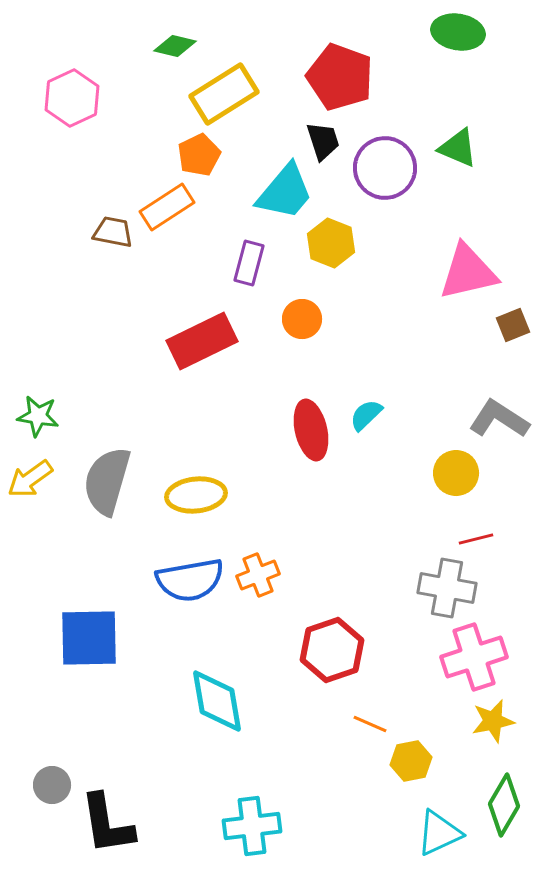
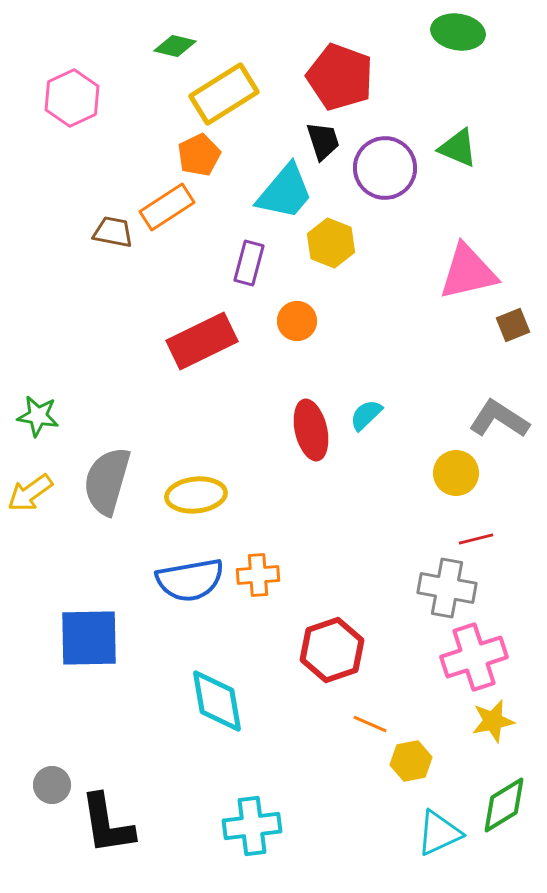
orange circle at (302, 319): moved 5 px left, 2 px down
yellow arrow at (30, 479): moved 14 px down
orange cross at (258, 575): rotated 18 degrees clockwise
green diamond at (504, 805): rotated 28 degrees clockwise
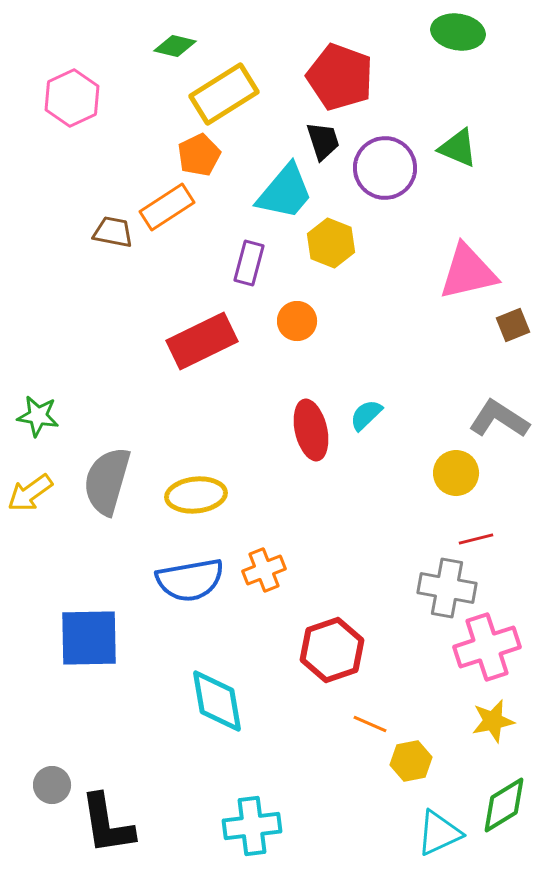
orange cross at (258, 575): moved 6 px right, 5 px up; rotated 18 degrees counterclockwise
pink cross at (474, 657): moved 13 px right, 10 px up
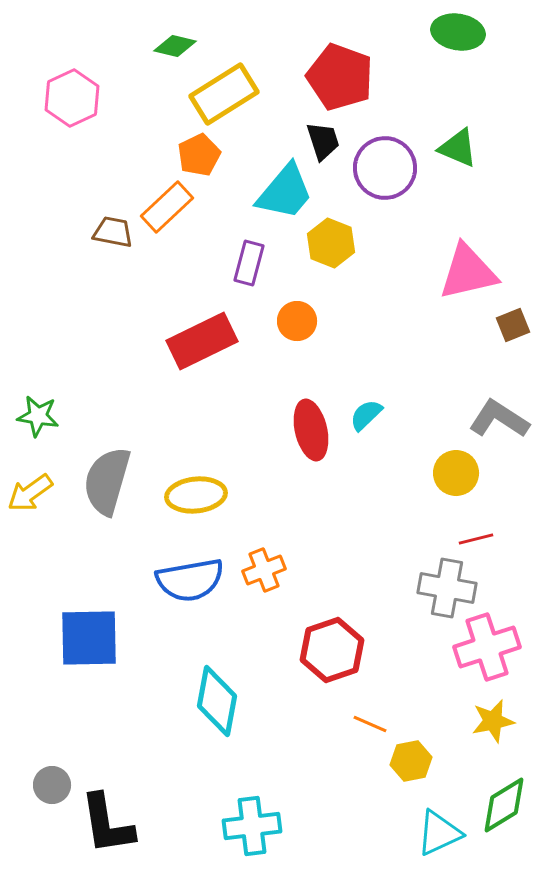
orange rectangle at (167, 207): rotated 10 degrees counterclockwise
cyan diamond at (217, 701): rotated 20 degrees clockwise
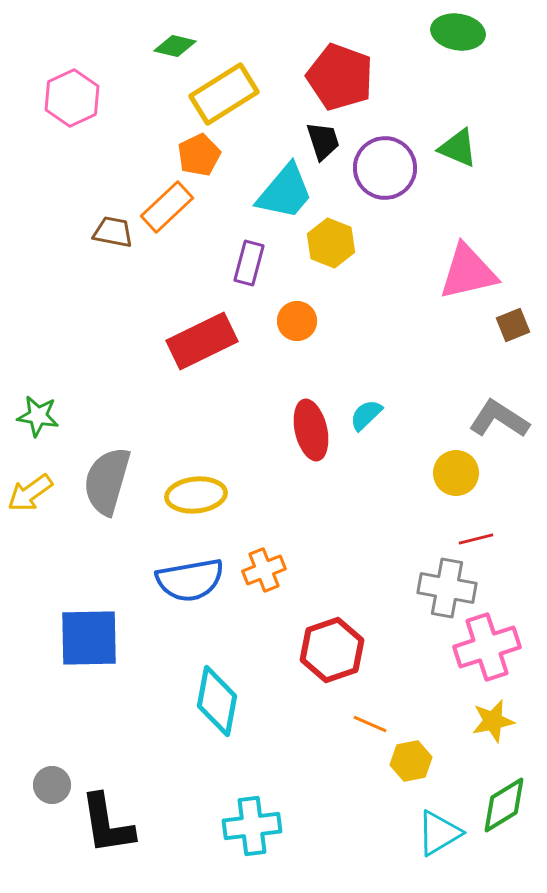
cyan triangle at (439, 833): rotated 6 degrees counterclockwise
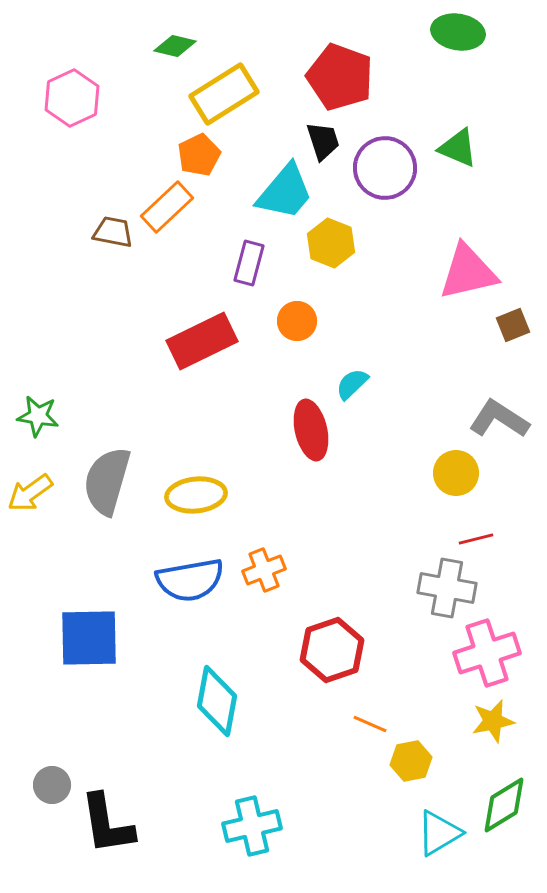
cyan semicircle at (366, 415): moved 14 px left, 31 px up
pink cross at (487, 647): moved 6 px down
cyan cross at (252, 826): rotated 6 degrees counterclockwise
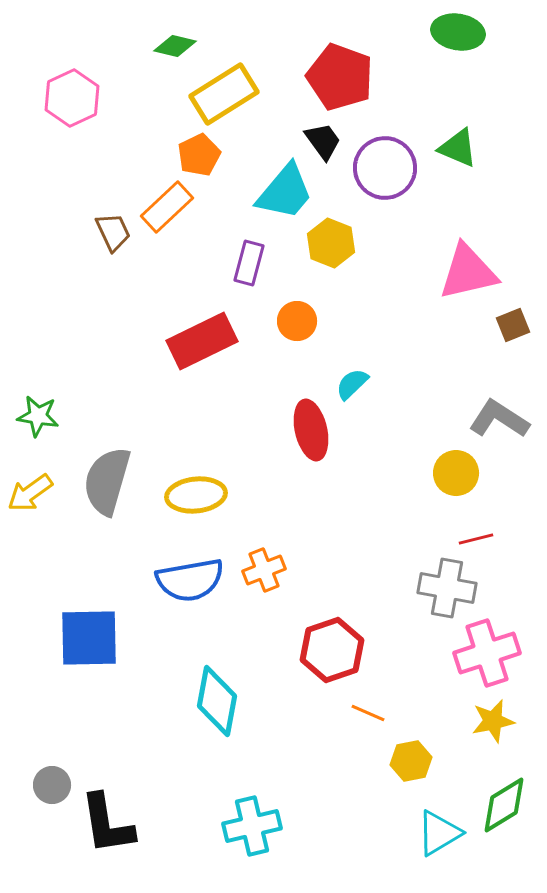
black trapezoid at (323, 141): rotated 18 degrees counterclockwise
brown trapezoid at (113, 232): rotated 54 degrees clockwise
orange line at (370, 724): moved 2 px left, 11 px up
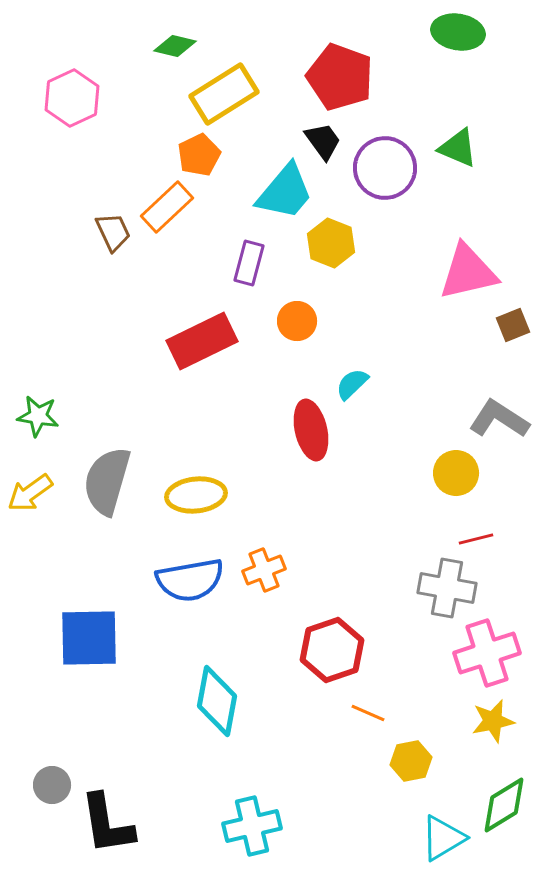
cyan triangle at (439, 833): moved 4 px right, 5 px down
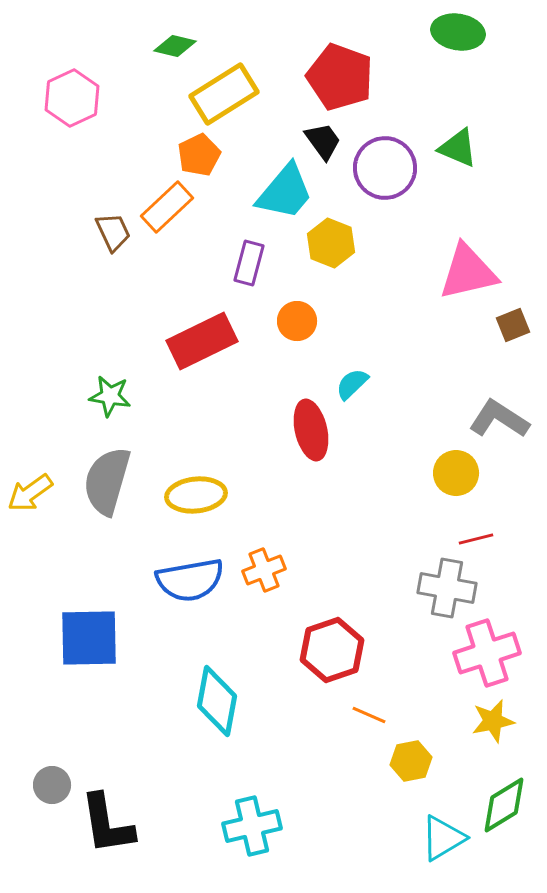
green star at (38, 416): moved 72 px right, 20 px up
orange line at (368, 713): moved 1 px right, 2 px down
